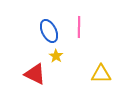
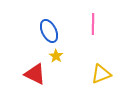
pink line: moved 14 px right, 3 px up
yellow triangle: rotated 20 degrees counterclockwise
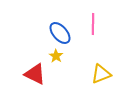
blue ellipse: moved 11 px right, 2 px down; rotated 15 degrees counterclockwise
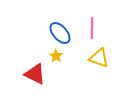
pink line: moved 1 px left, 4 px down
yellow triangle: moved 2 px left, 16 px up; rotated 40 degrees clockwise
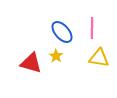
blue ellipse: moved 2 px right, 1 px up
yellow triangle: rotated 10 degrees counterclockwise
red triangle: moved 4 px left, 11 px up; rotated 10 degrees counterclockwise
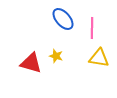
blue ellipse: moved 1 px right, 13 px up
yellow star: rotated 16 degrees counterclockwise
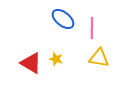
blue ellipse: rotated 10 degrees counterclockwise
yellow star: moved 3 px down
red triangle: rotated 15 degrees clockwise
